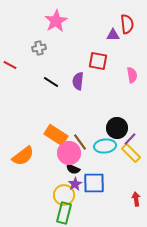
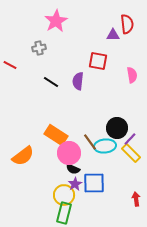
brown line: moved 10 px right
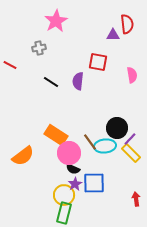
red square: moved 1 px down
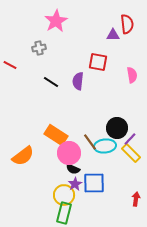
red arrow: rotated 16 degrees clockwise
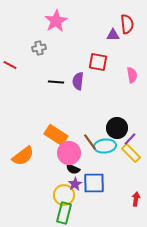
black line: moved 5 px right; rotated 28 degrees counterclockwise
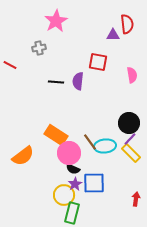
black circle: moved 12 px right, 5 px up
green rectangle: moved 8 px right
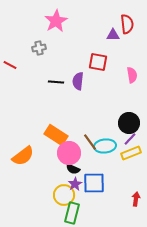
yellow rectangle: rotated 66 degrees counterclockwise
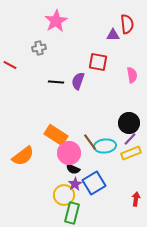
purple semicircle: rotated 12 degrees clockwise
blue square: rotated 30 degrees counterclockwise
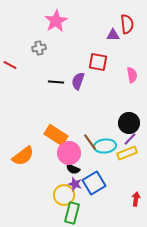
yellow rectangle: moved 4 px left
purple star: rotated 24 degrees counterclockwise
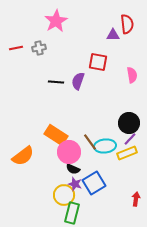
red line: moved 6 px right, 17 px up; rotated 40 degrees counterclockwise
pink circle: moved 1 px up
